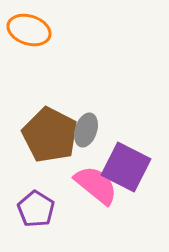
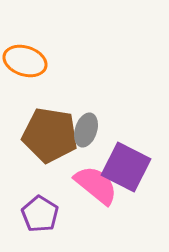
orange ellipse: moved 4 px left, 31 px down
brown pentagon: rotated 18 degrees counterclockwise
purple pentagon: moved 4 px right, 5 px down
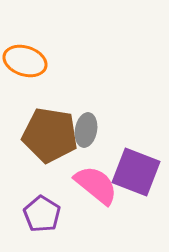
gray ellipse: rotated 8 degrees counterclockwise
purple square: moved 10 px right, 5 px down; rotated 6 degrees counterclockwise
purple pentagon: moved 2 px right
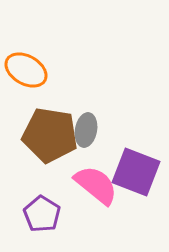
orange ellipse: moved 1 px right, 9 px down; rotated 12 degrees clockwise
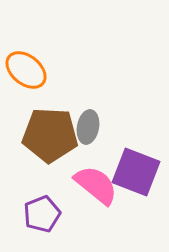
orange ellipse: rotated 9 degrees clockwise
gray ellipse: moved 2 px right, 3 px up
brown pentagon: rotated 6 degrees counterclockwise
purple pentagon: rotated 18 degrees clockwise
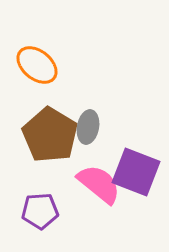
orange ellipse: moved 11 px right, 5 px up
brown pentagon: rotated 28 degrees clockwise
pink semicircle: moved 3 px right, 1 px up
purple pentagon: moved 2 px left, 3 px up; rotated 18 degrees clockwise
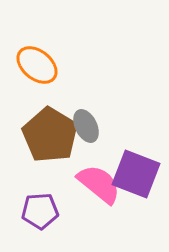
gray ellipse: moved 2 px left, 1 px up; rotated 36 degrees counterclockwise
purple square: moved 2 px down
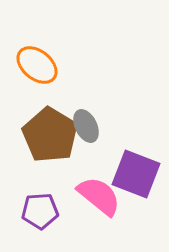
pink semicircle: moved 12 px down
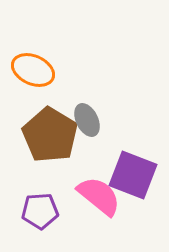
orange ellipse: moved 4 px left, 5 px down; rotated 15 degrees counterclockwise
gray ellipse: moved 1 px right, 6 px up
purple square: moved 3 px left, 1 px down
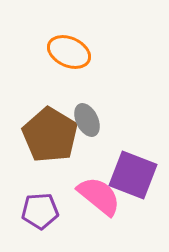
orange ellipse: moved 36 px right, 18 px up
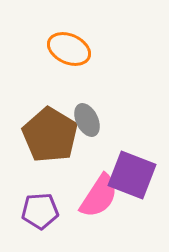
orange ellipse: moved 3 px up
purple square: moved 1 px left
pink semicircle: rotated 84 degrees clockwise
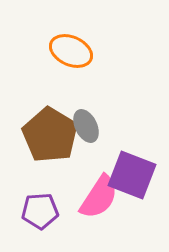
orange ellipse: moved 2 px right, 2 px down
gray ellipse: moved 1 px left, 6 px down
pink semicircle: moved 1 px down
